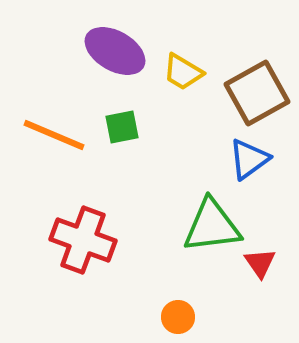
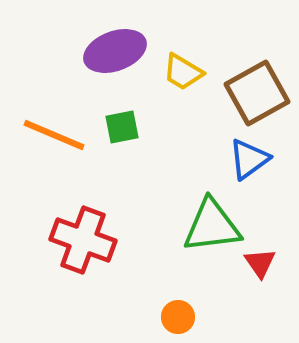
purple ellipse: rotated 50 degrees counterclockwise
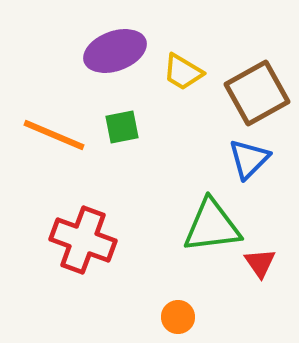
blue triangle: rotated 9 degrees counterclockwise
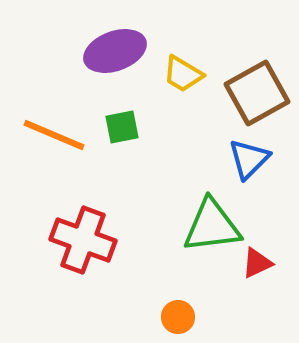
yellow trapezoid: moved 2 px down
red triangle: moved 3 px left; rotated 40 degrees clockwise
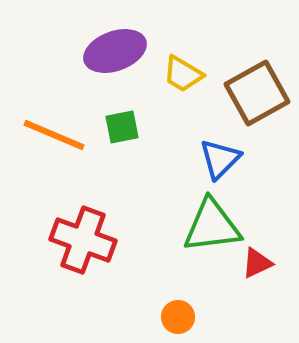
blue triangle: moved 29 px left
